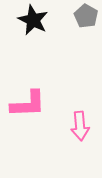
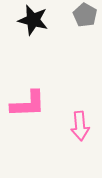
gray pentagon: moved 1 px left, 1 px up
black star: rotated 12 degrees counterclockwise
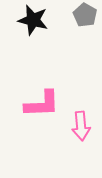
pink L-shape: moved 14 px right
pink arrow: moved 1 px right
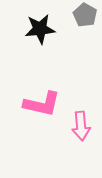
black star: moved 7 px right, 9 px down; rotated 20 degrees counterclockwise
pink L-shape: rotated 15 degrees clockwise
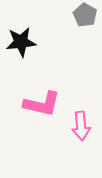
black star: moved 19 px left, 13 px down
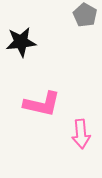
pink arrow: moved 8 px down
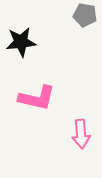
gray pentagon: rotated 20 degrees counterclockwise
pink L-shape: moved 5 px left, 6 px up
